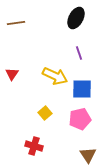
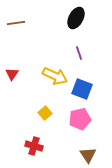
blue square: rotated 20 degrees clockwise
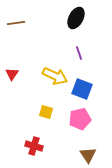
yellow square: moved 1 px right, 1 px up; rotated 32 degrees counterclockwise
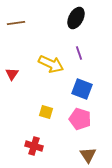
yellow arrow: moved 4 px left, 12 px up
pink pentagon: rotated 30 degrees clockwise
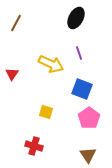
brown line: rotated 54 degrees counterclockwise
pink pentagon: moved 9 px right, 1 px up; rotated 20 degrees clockwise
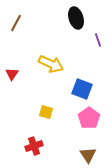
black ellipse: rotated 45 degrees counterclockwise
purple line: moved 19 px right, 13 px up
red cross: rotated 36 degrees counterclockwise
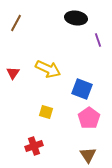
black ellipse: rotated 65 degrees counterclockwise
yellow arrow: moved 3 px left, 5 px down
red triangle: moved 1 px right, 1 px up
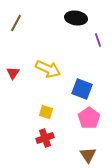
red cross: moved 11 px right, 8 px up
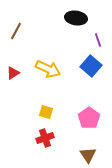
brown line: moved 8 px down
red triangle: rotated 24 degrees clockwise
blue square: moved 9 px right, 23 px up; rotated 20 degrees clockwise
